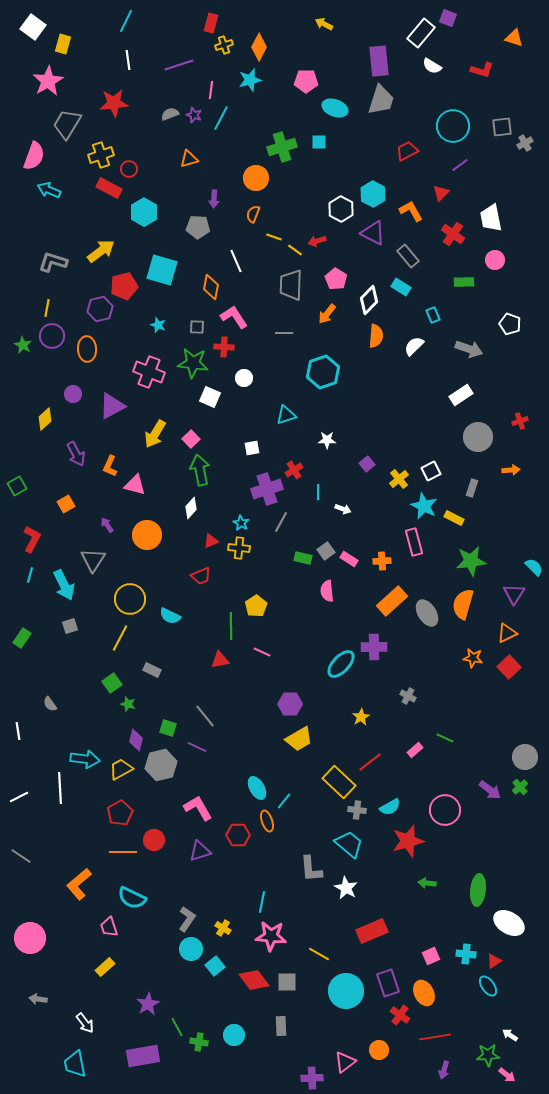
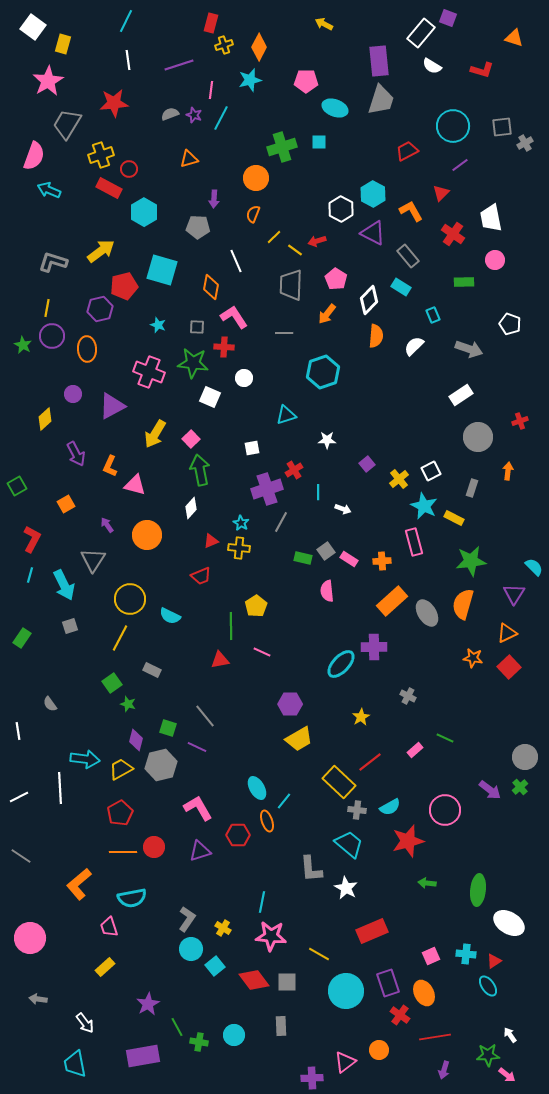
yellow line at (274, 237): rotated 63 degrees counterclockwise
orange arrow at (511, 470): moved 3 px left, 1 px down; rotated 78 degrees counterclockwise
red circle at (154, 840): moved 7 px down
cyan semicircle at (132, 898): rotated 36 degrees counterclockwise
white arrow at (510, 1035): rotated 21 degrees clockwise
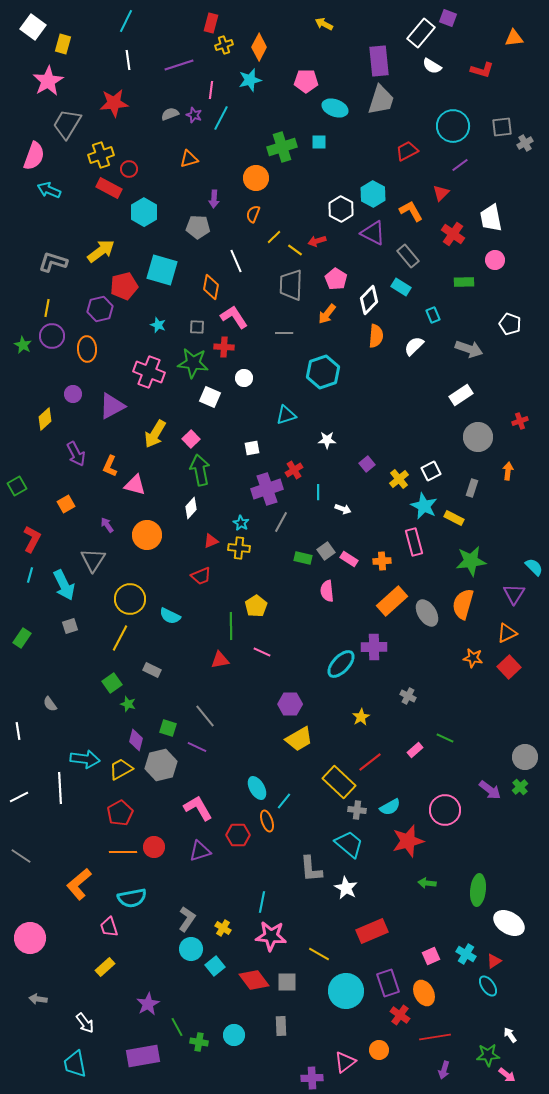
orange triangle at (514, 38): rotated 24 degrees counterclockwise
cyan cross at (466, 954): rotated 24 degrees clockwise
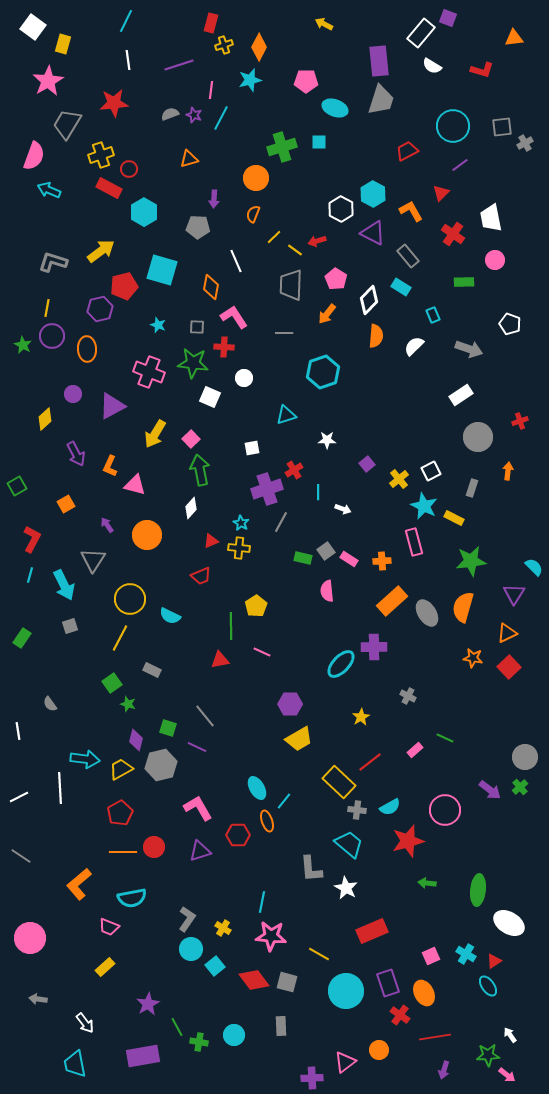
orange semicircle at (463, 604): moved 3 px down
pink trapezoid at (109, 927): rotated 50 degrees counterclockwise
gray square at (287, 982): rotated 15 degrees clockwise
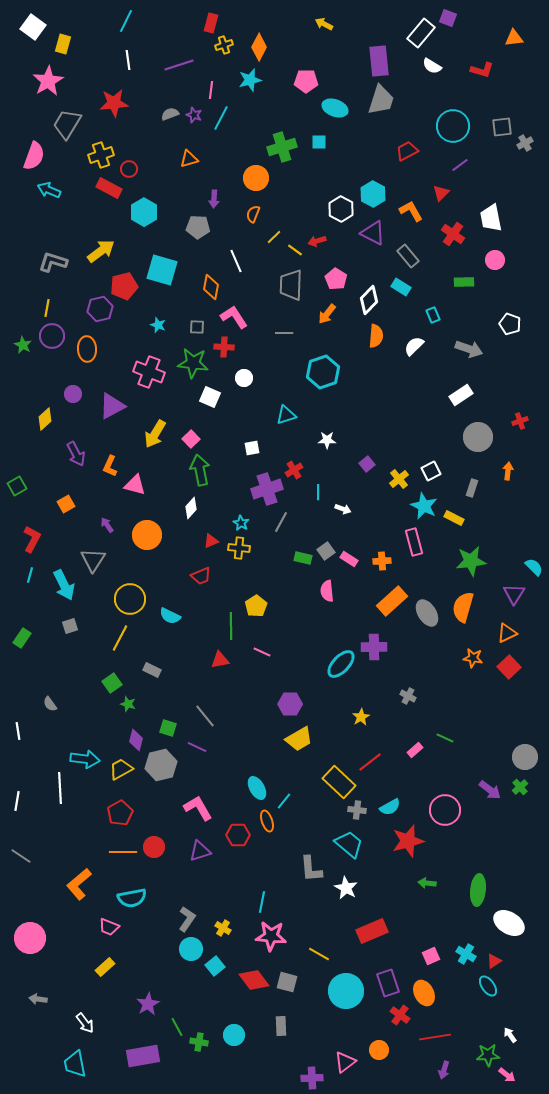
white line at (19, 797): moved 2 px left, 4 px down; rotated 54 degrees counterclockwise
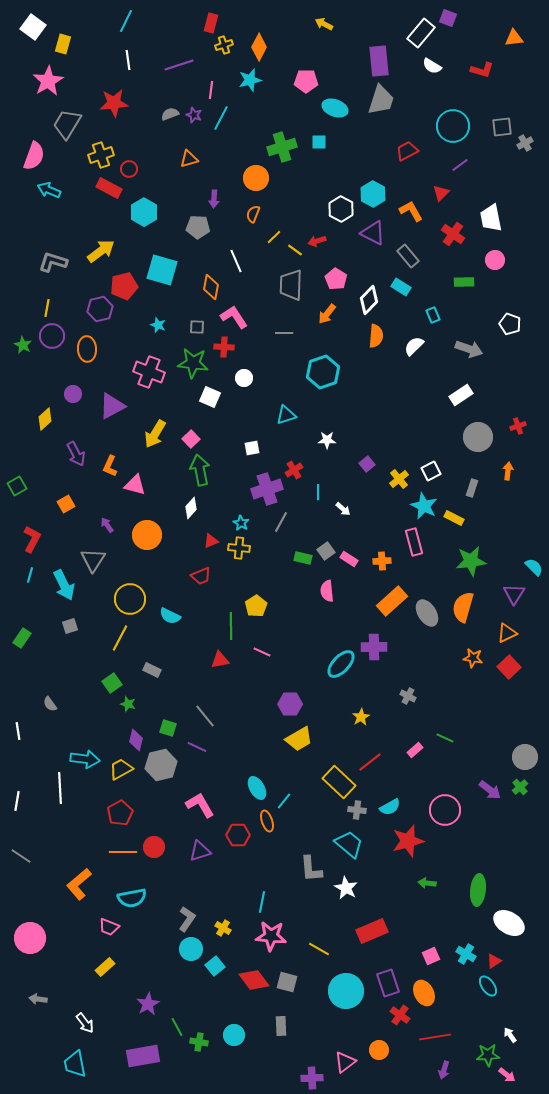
red cross at (520, 421): moved 2 px left, 5 px down
white arrow at (343, 509): rotated 21 degrees clockwise
pink L-shape at (198, 808): moved 2 px right, 3 px up
yellow line at (319, 954): moved 5 px up
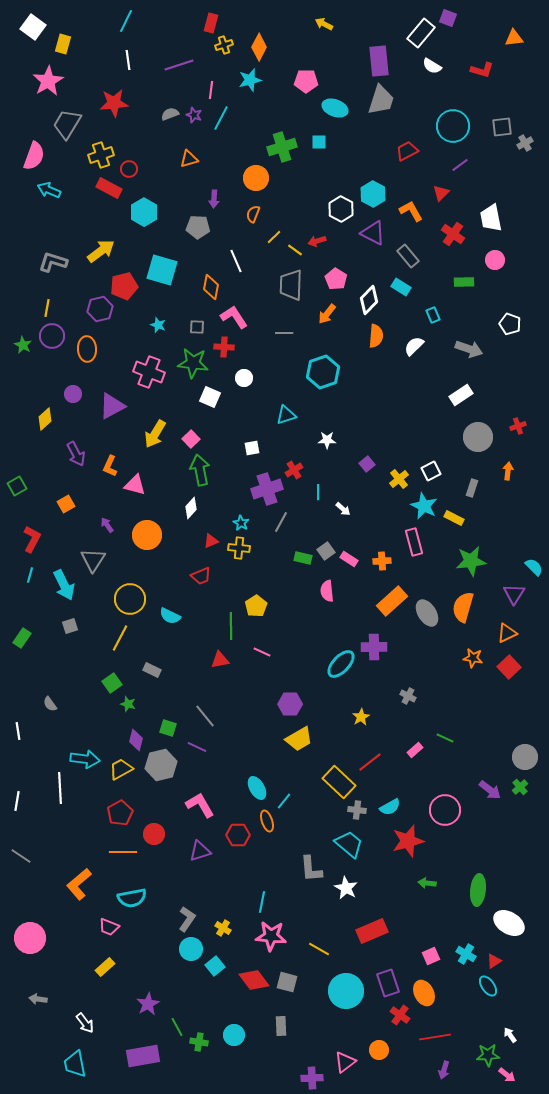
red circle at (154, 847): moved 13 px up
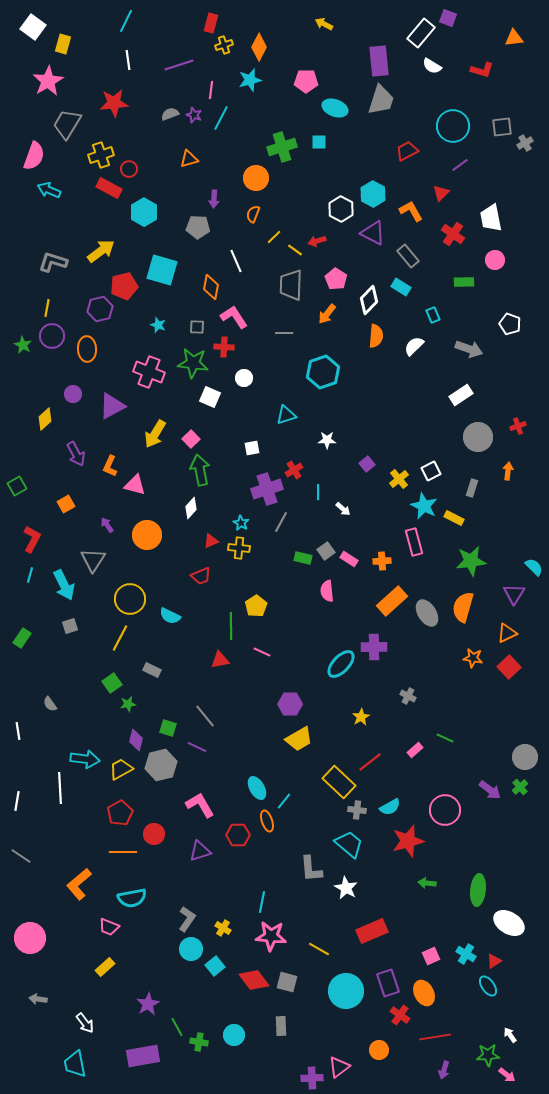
green star at (128, 704): rotated 28 degrees counterclockwise
pink triangle at (345, 1062): moved 6 px left, 5 px down
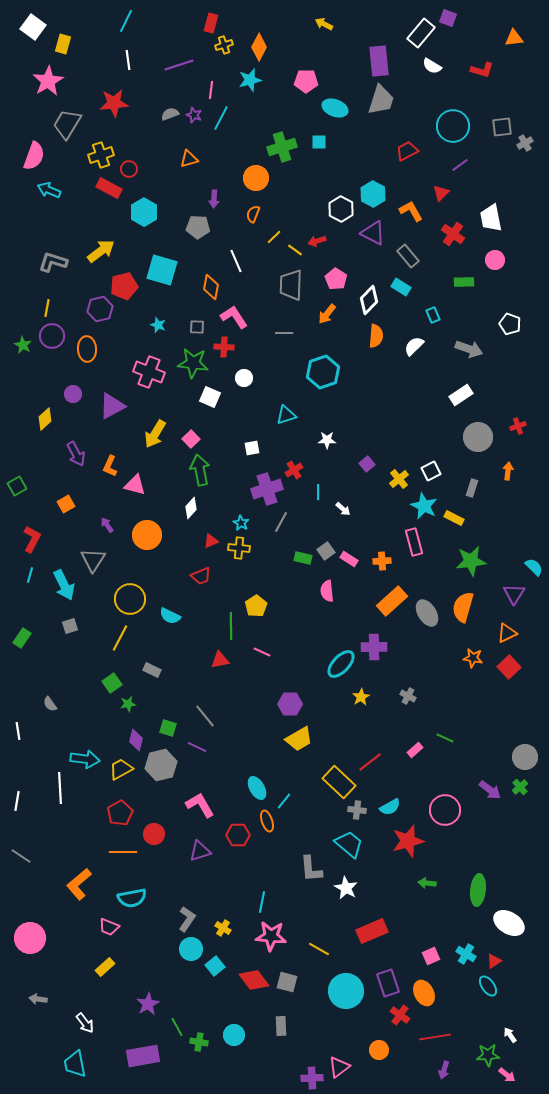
yellow star at (361, 717): moved 20 px up
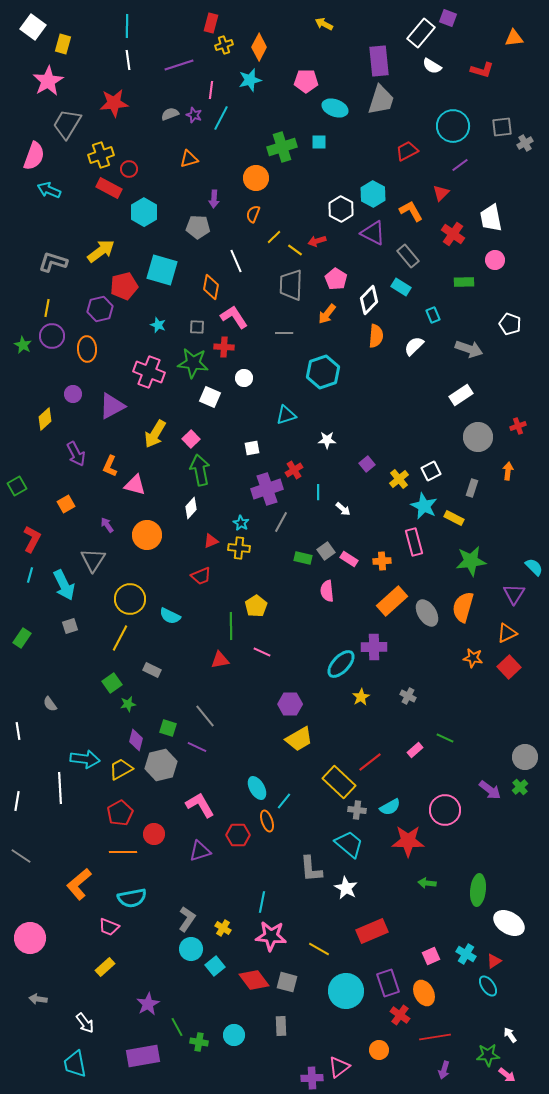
cyan line at (126, 21): moved 1 px right, 5 px down; rotated 25 degrees counterclockwise
red star at (408, 841): rotated 16 degrees clockwise
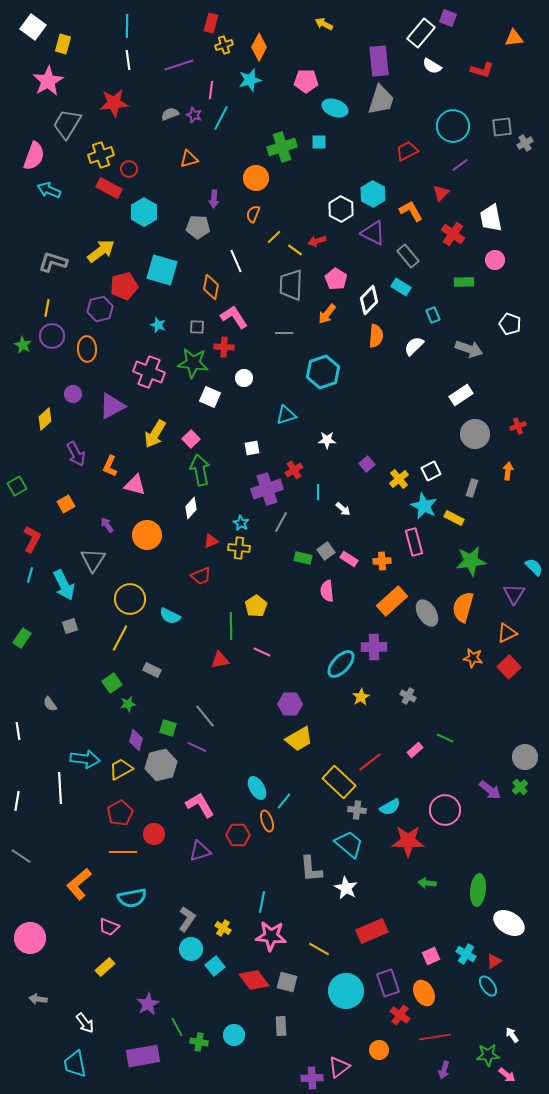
gray circle at (478, 437): moved 3 px left, 3 px up
white arrow at (510, 1035): moved 2 px right
